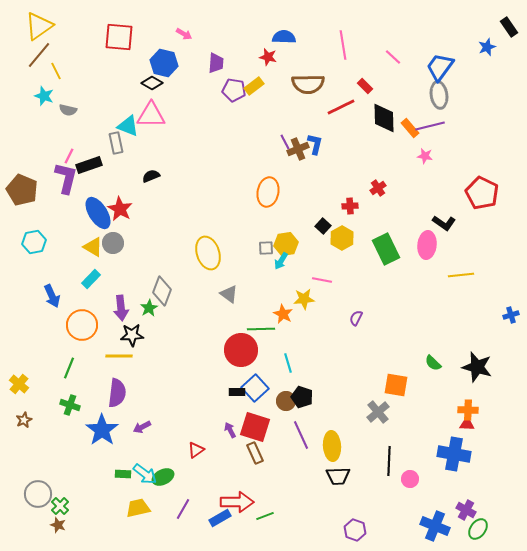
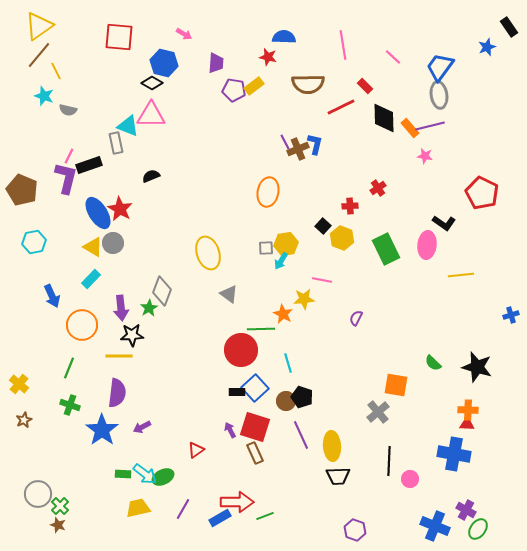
yellow hexagon at (342, 238): rotated 10 degrees counterclockwise
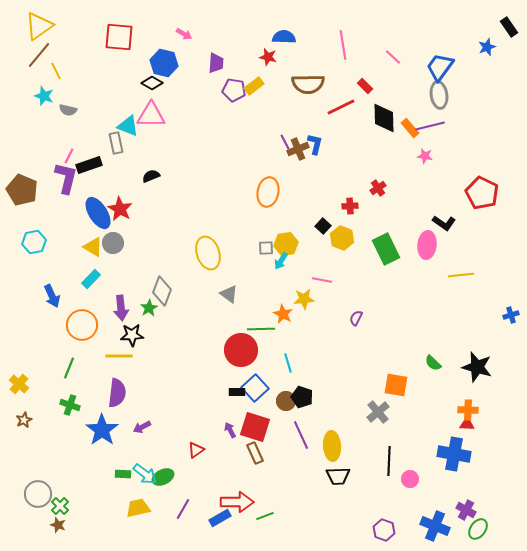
purple hexagon at (355, 530): moved 29 px right
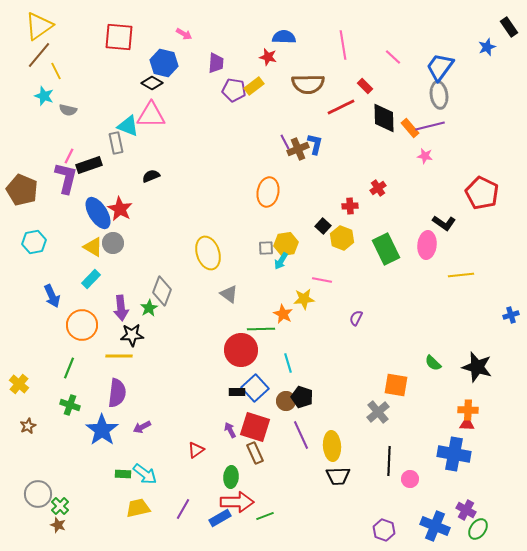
brown star at (24, 420): moved 4 px right, 6 px down
green ellipse at (163, 477): moved 68 px right; rotated 60 degrees counterclockwise
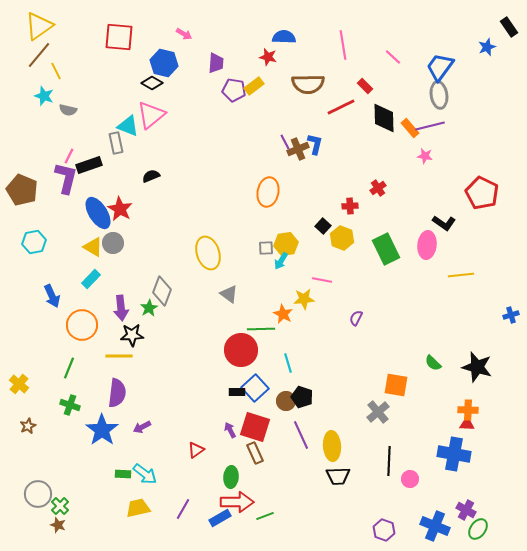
pink triangle at (151, 115): rotated 40 degrees counterclockwise
